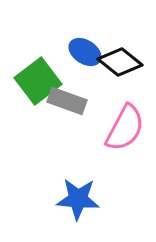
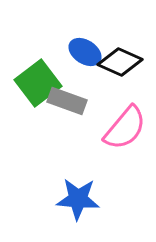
black diamond: rotated 15 degrees counterclockwise
green square: moved 2 px down
pink semicircle: rotated 12 degrees clockwise
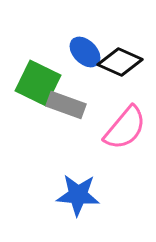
blue ellipse: rotated 12 degrees clockwise
green square: rotated 27 degrees counterclockwise
gray rectangle: moved 1 px left, 4 px down
blue star: moved 4 px up
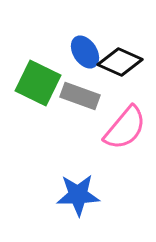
blue ellipse: rotated 12 degrees clockwise
gray rectangle: moved 14 px right, 9 px up
blue star: rotated 6 degrees counterclockwise
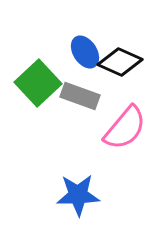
green square: rotated 21 degrees clockwise
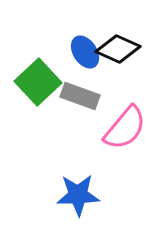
black diamond: moved 2 px left, 13 px up
green square: moved 1 px up
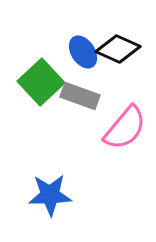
blue ellipse: moved 2 px left
green square: moved 3 px right
blue star: moved 28 px left
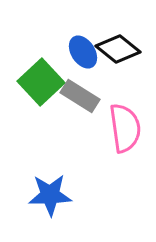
black diamond: rotated 15 degrees clockwise
gray rectangle: rotated 12 degrees clockwise
pink semicircle: rotated 48 degrees counterclockwise
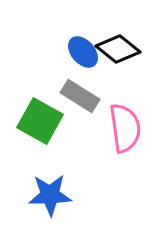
blue ellipse: rotated 8 degrees counterclockwise
green square: moved 1 px left, 39 px down; rotated 18 degrees counterclockwise
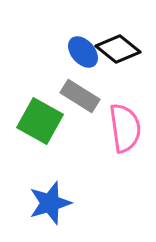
blue star: moved 8 px down; rotated 15 degrees counterclockwise
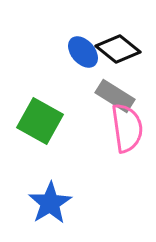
gray rectangle: moved 35 px right
pink semicircle: moved 2 px right
blue star: rotated 15 degrees counterclockwise
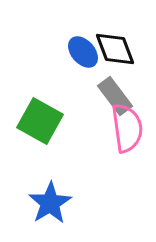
black diamond: moved 3 px left; rotated 30 degrees clockwise
gray rectangle: rotated 21 degrees clockwise
